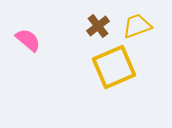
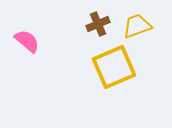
brown cross: moved 2 px up; rotated 15 degrees clockwise
pink semicircle: moved 1 px left, 1 px down
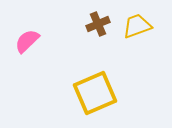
pink semicircle: rotated 84 degrees counterclockwise
yellow square: moved 19 px left, 26 px down
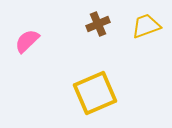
yellow trapezoid: moved 9 px right
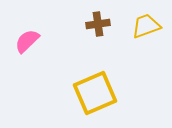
brown cross: rotated 15 degrees clockwise
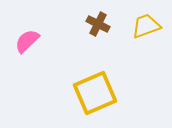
brown cross: rotated 35 degrees clockwise
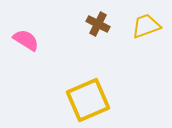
pink semicircle: moved 1 px left, 1 px up; rotated 76 degrees clockwise
yellow square: moved 7 px left, 7 px down
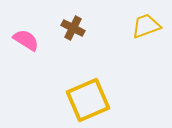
brown cross: moved 25 px left, 4 px down
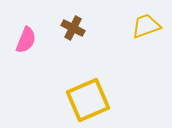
pink semicircle: rotated 80 degrees clockwise
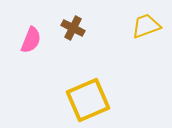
pink semicircle: moved 5 px right
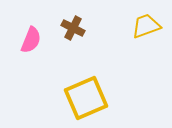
yellow square: moved 2 px left, 2 px up
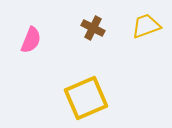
brown cross: moved 20 px right
